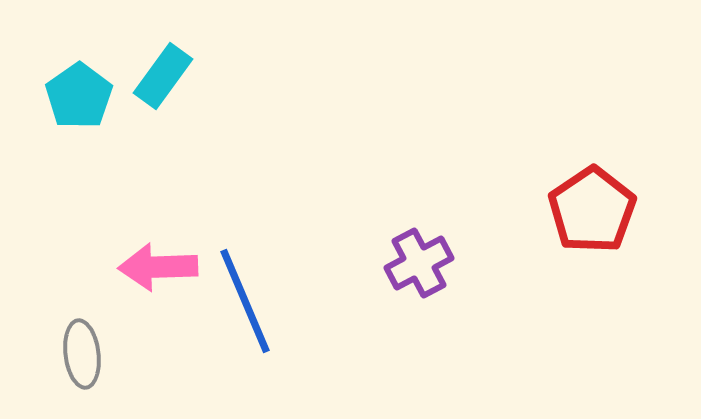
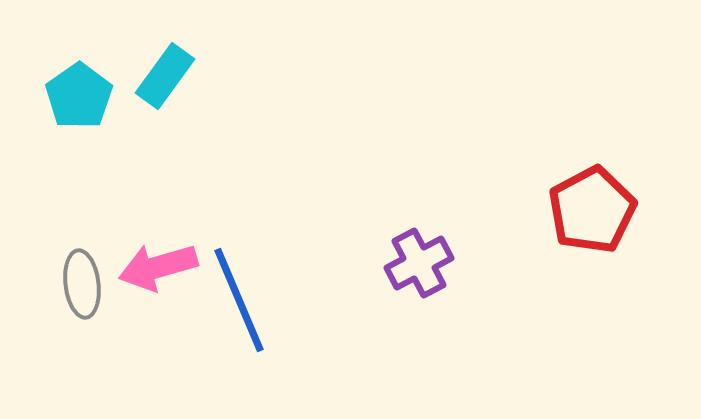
cyan rectangle: moved 2 px right
red pentagon: rotated 6 degrees clockwise
pink arrow: rotated 14 degrees counterclockwise
blue line: moved 6 px left, 1 px up
gray ellipse: moved 70 px up
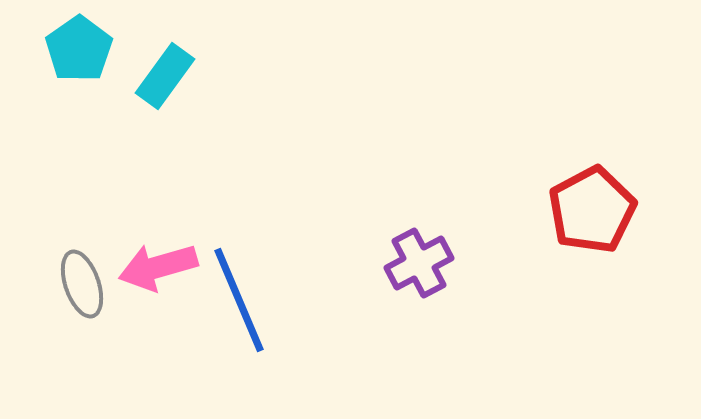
cyan pentagon: moved 47 px up
gray ellipse: rotated 12 degrees counterclockwise
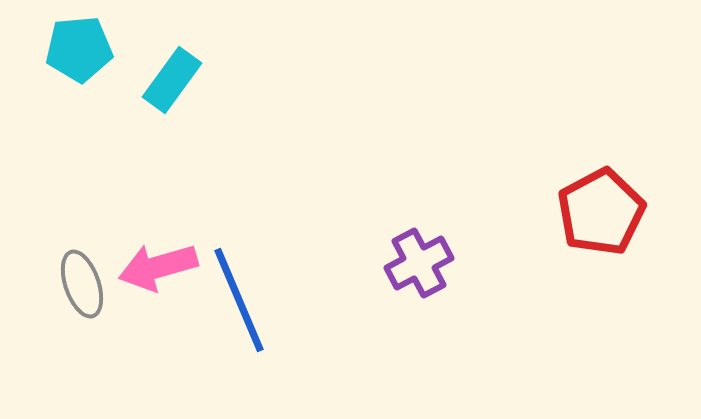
cyan pentagon: rotated 30 degrees clockwise
cyan rectangle: moved 7 px right, 4 px down
red pentagon: moved 9 px right, 2 px down
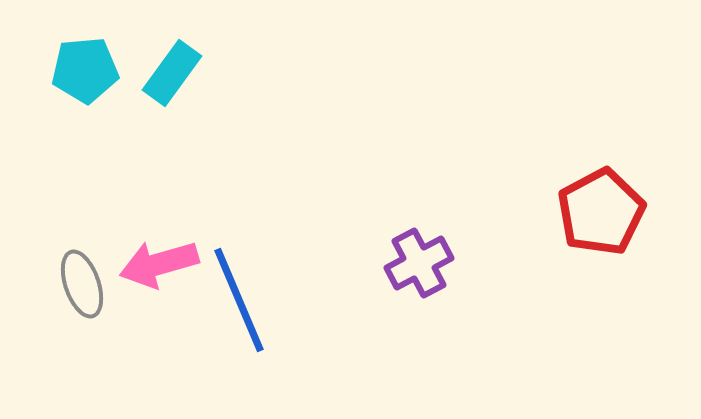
cyan pentagon: moved 6 px right, 21 px down
cyan rectangle: moved 7 px up
pink arrow: moved 1 px right, 3 px up
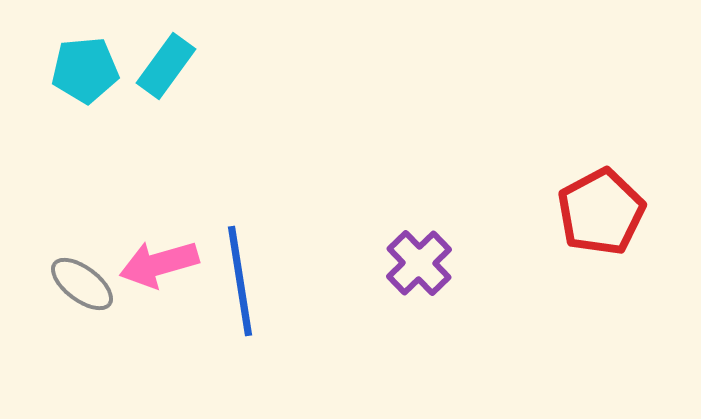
cyan rectangle: moved 6 px left, 7 px up
purple cross: rotated 16 degrees counterclockwise
gray ellipse: rotated 34 degrees counterclockwise
blue line: moved 1 px right, 19 px up; rotated 14 degrees clockwise
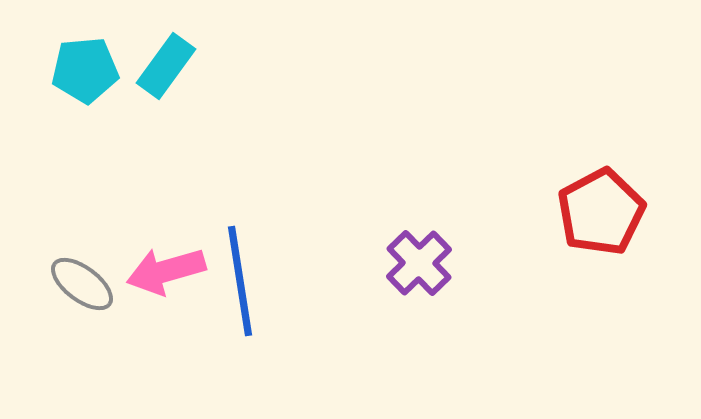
pink arrow: moved 7 px right, 7 px down
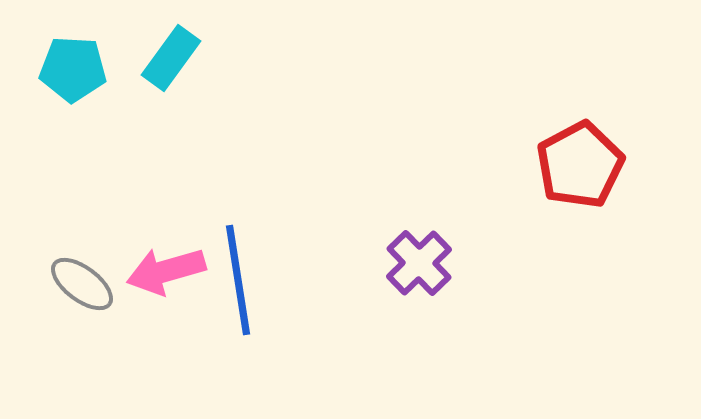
cyan rectangle: moved 5 px right, 8 px up
cyan pentagon: moved 12 px left, 1 px up; rotated 8 degrees clockwise
red pentagon: moved 21 px left, 47 px up
blue line: moved 2 px left, 1 px up
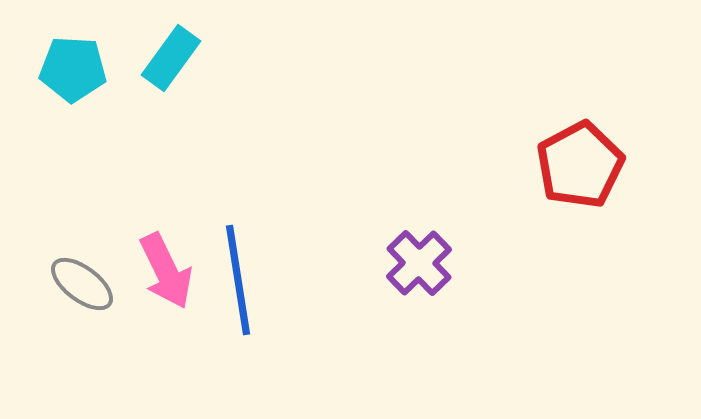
pink arrow: rotated 100 degrees counterclockwise
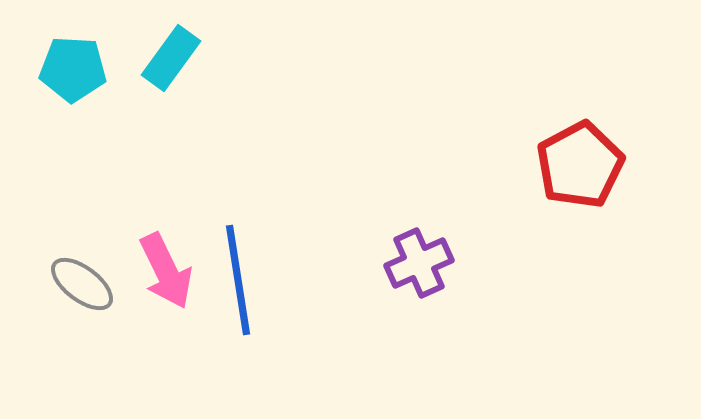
purple cross: rotated 20 degrees clockwise
